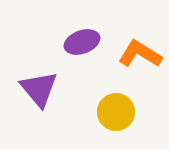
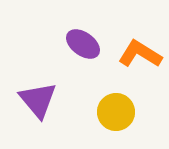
purple ellipse: moved 1 px right, 2 px down; rotated 56 degrees clockwise
purple triangle: moved 1 px left, 11 px down
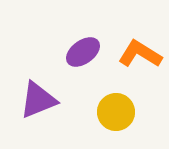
purple ellipse: moved 8 px down; rotated 72 degrees counterclockwise
purple triangle: rotated 48 degrees clockwise
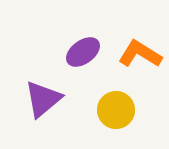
purple triangle: moved 5 px right, 1 px up; rotated 18 degrees counterclockwise
yellow circle: moved 2 px up
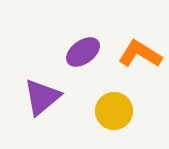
purple triangle: moved 1 px left, 2 px up
yellow circle: moved 2 px left, 1 px down
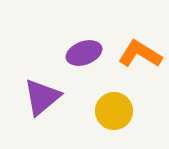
purple ellipse: moved 1 px right, 1 px down; rotated 16 degrees clockwise
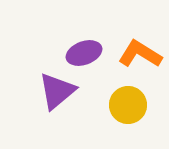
purple triangle: moved 15 px right, 6 px up
yellow circle: moved 14 px right, 6 px up
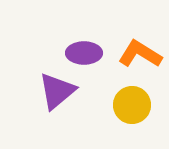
purple ellipse: rotated 20 degrees clockwise
yellow circle: moved 4 px right
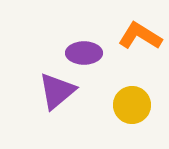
orange L-shape: moved 18 px up
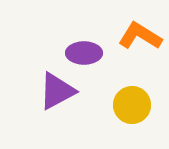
purple triangle: rotated 12 degrees clockwise
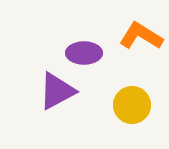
orange L-shape: moved 1 px right
